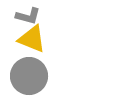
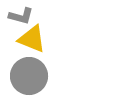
gray L-shape: moved 7 px left
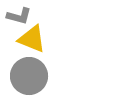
gray L-shape: moved 2 px left
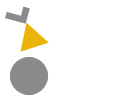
yellow triangle: rotated 40 degrees counterclockwise
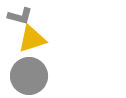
gray L-shape: moved 1 px right
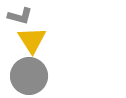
yellow triangle: moved 1 px down; rotated 44 degrees counterclockwise
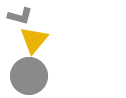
yellow triangle: moved 2 px right; rotated 12 degrees clockwise
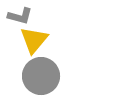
gray circle: moved 12 px right
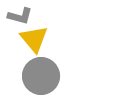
yellow triangle: moved 1 px up; rotated 20 degrees counterclockwise
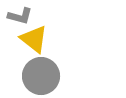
yellow triangle: rotated 12 degrees counterclockwise
